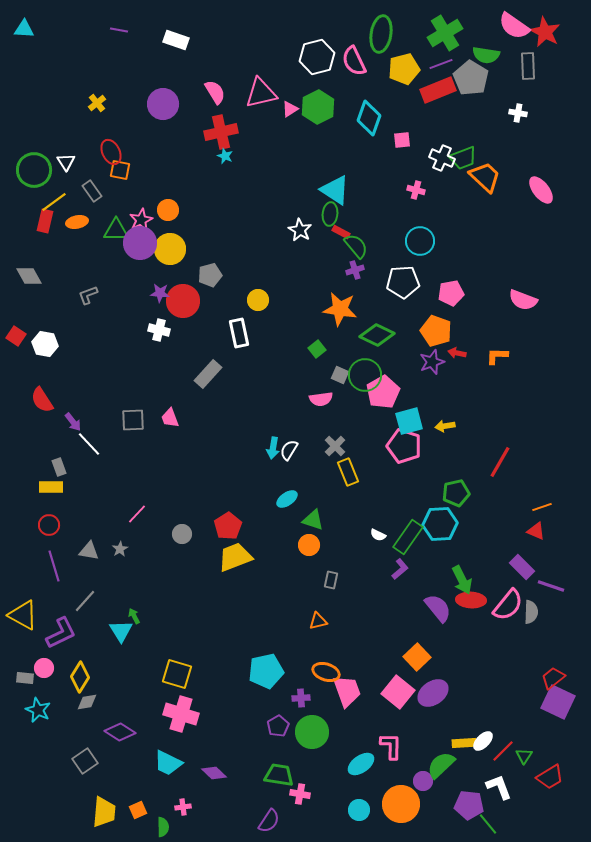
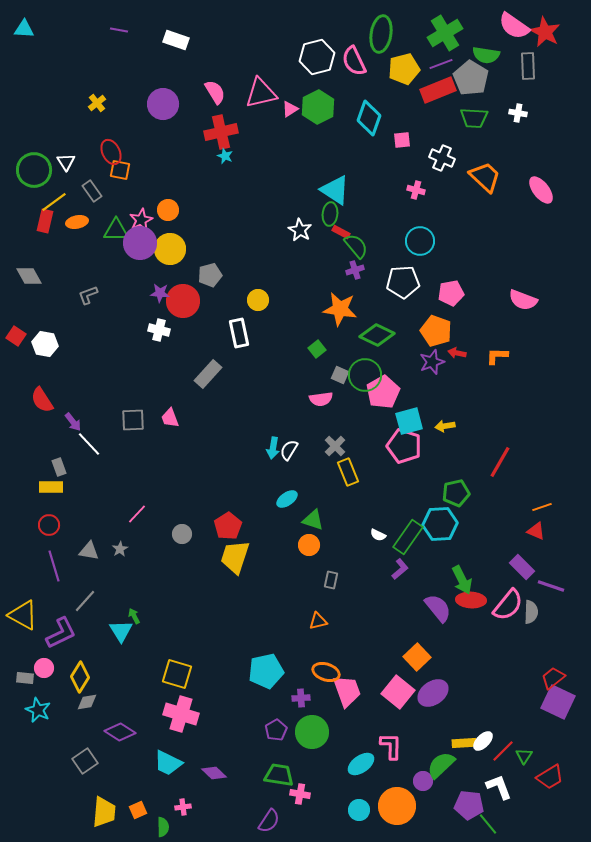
green trapezoid at (463, 158): moved 11 px right, 40 px up; rotated 24 degrees clockwise
yellow trapezoid at (235, 557): rotated 51 degrees counterclockwise
purple pentagon at (278, 726): moved 2 px left, 4 px down
orange circle at (401, 804): moved 4 px left, 2 px down
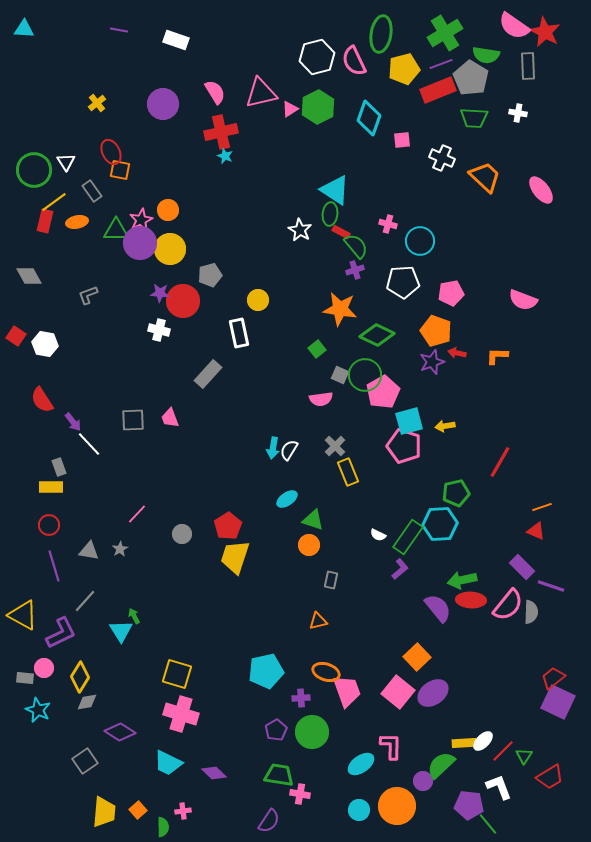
pink cross at (416, 190): moved 28 px left, 34 px down
green arrow at (462, 580): rotated 104 degrees clockwise
pink cross at (183, 807): moved 4 px down
orange square at (138, 810): rotated 18 degrees counterclockwise
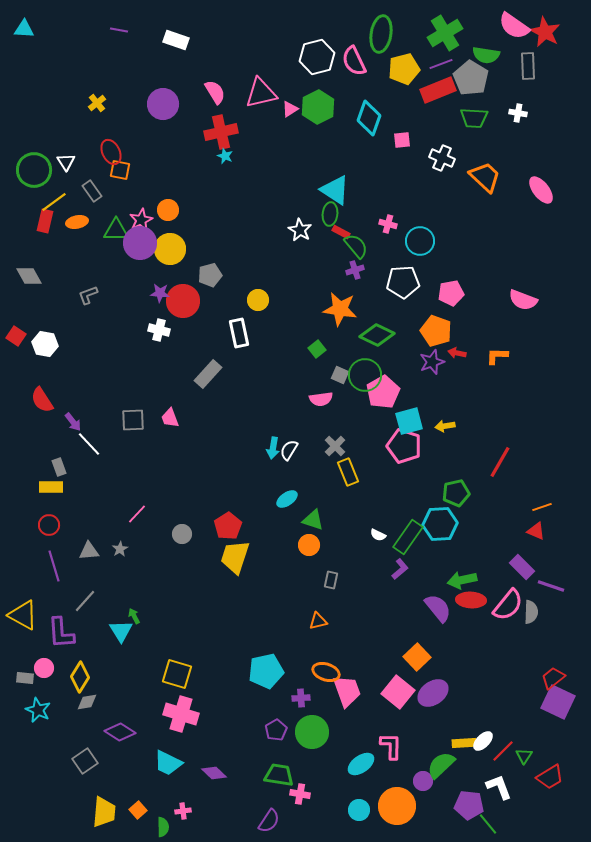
gray triangle at (89, 551): rotated 15 degrees counterclockwise
purple L-shape at (61, 633): rotated 112 degrees clockwise
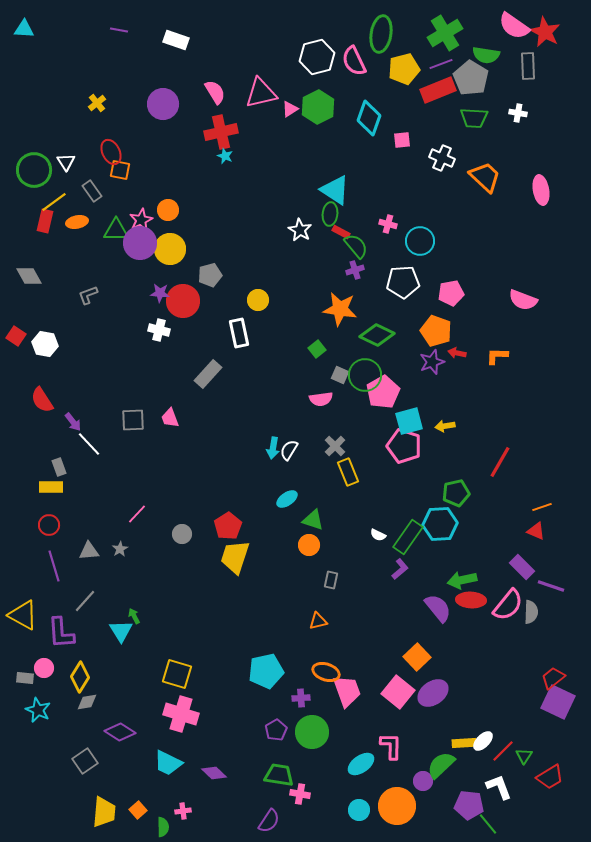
pink ellipse at (541, 190): rotated 28 degrees clockwise
